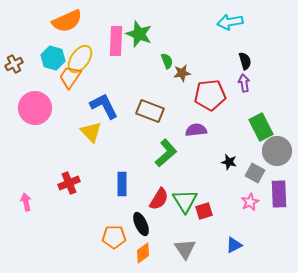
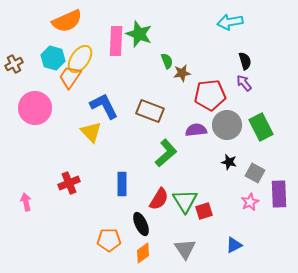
purple arrow: rotated 30 degrees counterclockwise
gray circle: moved 50 px left, 26 px up
orange pentagon: moved 5 px left, 3 px down
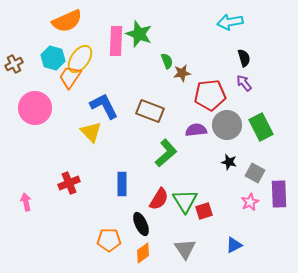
black semicircle: moved 1 px left, 3 px up
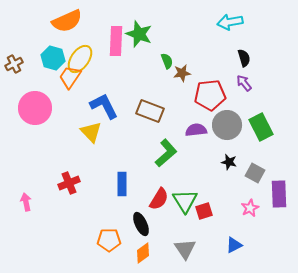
pink star: moved 6 px down
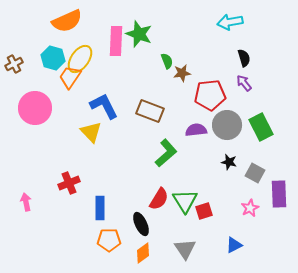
blue rectangle: moved 22 px left, 24 px down
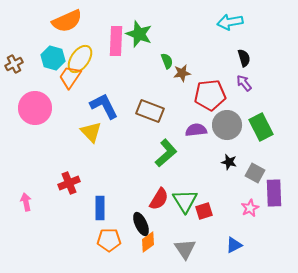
purple rectangle: moved 5 px left, 1 px up
orange diamond: moved 5 px right, 11 px up
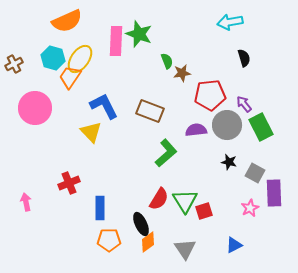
purple arrow: moved 21 px down
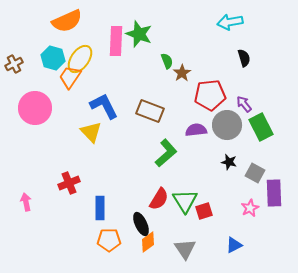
brown star: rotated 24 degrees counterclockwise
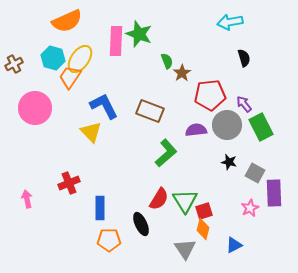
pink arrow: moved 1 px right, 3 px up
orange diamond: moved 55 px right, 13 px up; rotated 40 degrees counterclockwise
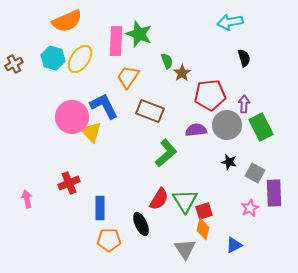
orange trapezoid: moved 58 px right
purple arrow: rotated 42 degrees clockwise
pink circle: moved 37 px right, 9 px down
